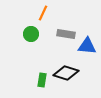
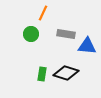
green rectangle: moved 6 px up
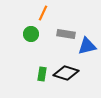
blue triangle: rotated 18 degrees counterclockwise
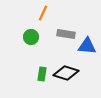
green circle: moved 3 px down
blue triangle: rotated 18 degrees clockwise
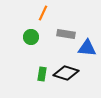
blue triangle: moved 2 px down
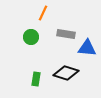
green rectangle: moved 6 px left, 5 px down
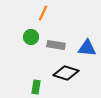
gray rectangle: moved 10 px left, 11 px down
green rectangle: moved 8 px down
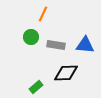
orange line: moved 1 px down
blue triangle: moved 2 px left, 3 px up
black diamond: rotated 20 degrees counterclockwise
green rectangle: rotated 40 degrees clockwise
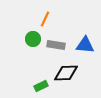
orange line: moved 2 px right, 5 px down
green circle: moved 2 px right, 2 px down
green rectangle: moved 5 px right, 1 px up; rotated 16 degrees clockwise
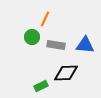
green circle: moved 1 px left, 2 px up
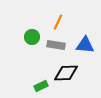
orange line: moved 13 px right, 3 px down
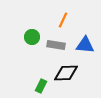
orange line: moved 5 px right, 2 px up
green rectangle: rotated 40 degrees counterclockwise
